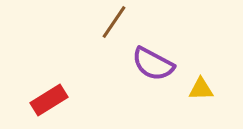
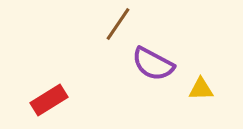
brown line: moved 4 px right, 2 px down
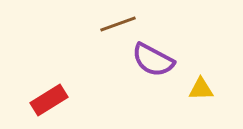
brown line: rotated 36 degrees clockwise
purple semicircle: moved 4 px up
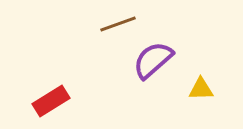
purple semicircle: rotated 111 degrees clockwise
red rectangle: moved 2 px right, 1 px down
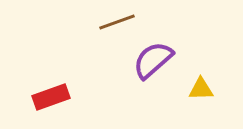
brown line: moved 1 px left, 2 px up
red rectangle: moved 4 px up; rotated 12 degrees clockwise
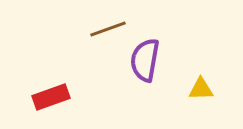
brown line: moved 9 px left, 7 px down
purple semicircle: moved 8 px left; rotated 39 degrees counterclockwise
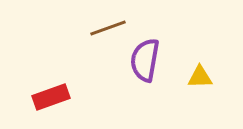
brown line: moved 1 px up
yellow triangle: moved 1 px left, 12 px up
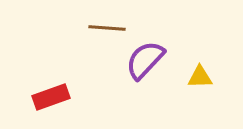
brown line: moved 1 px left; rotated 24 degrees clockwise
purple semicircle: rotated 33 degrees clockwise
